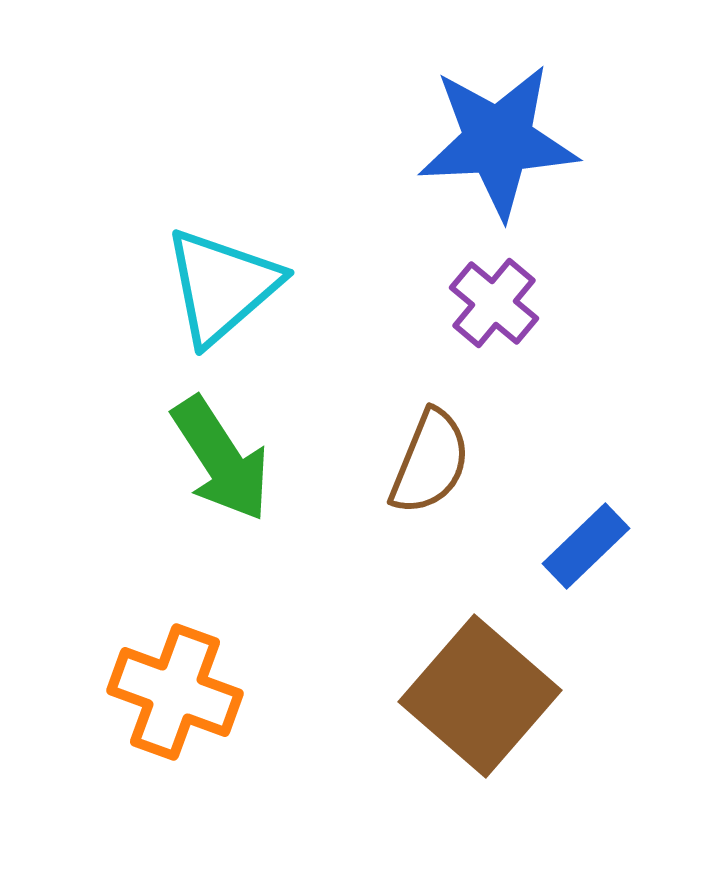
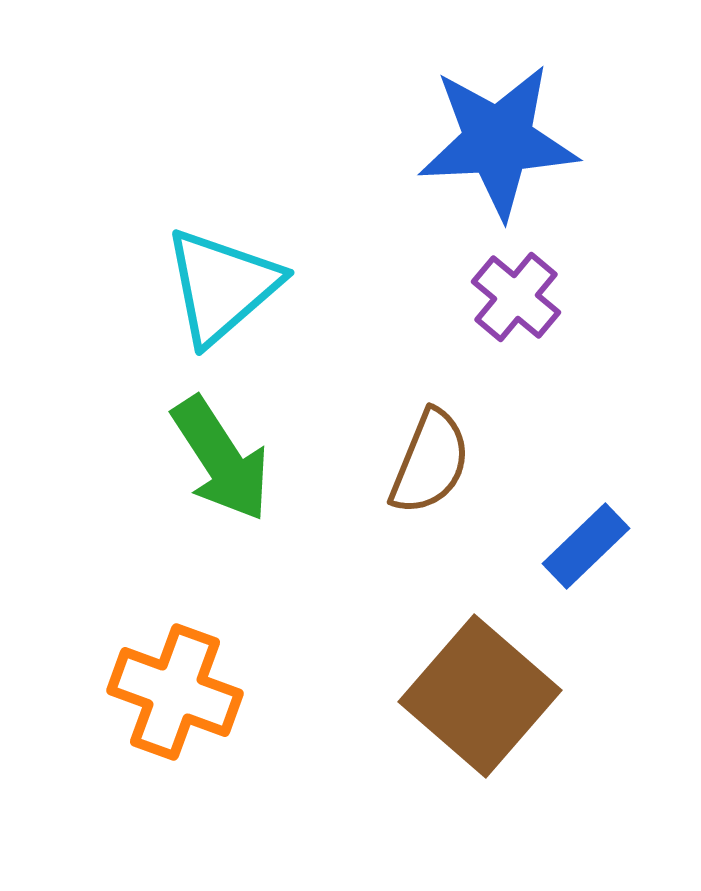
purple cross: moved 22 px right, 6 px up
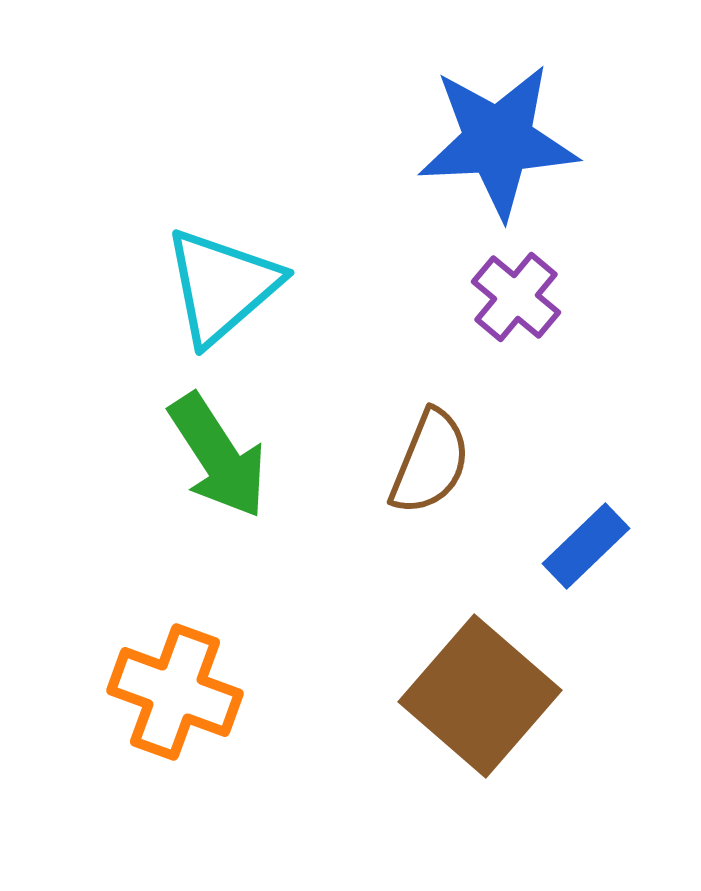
green arrow: moved 3 px left, 3 px up
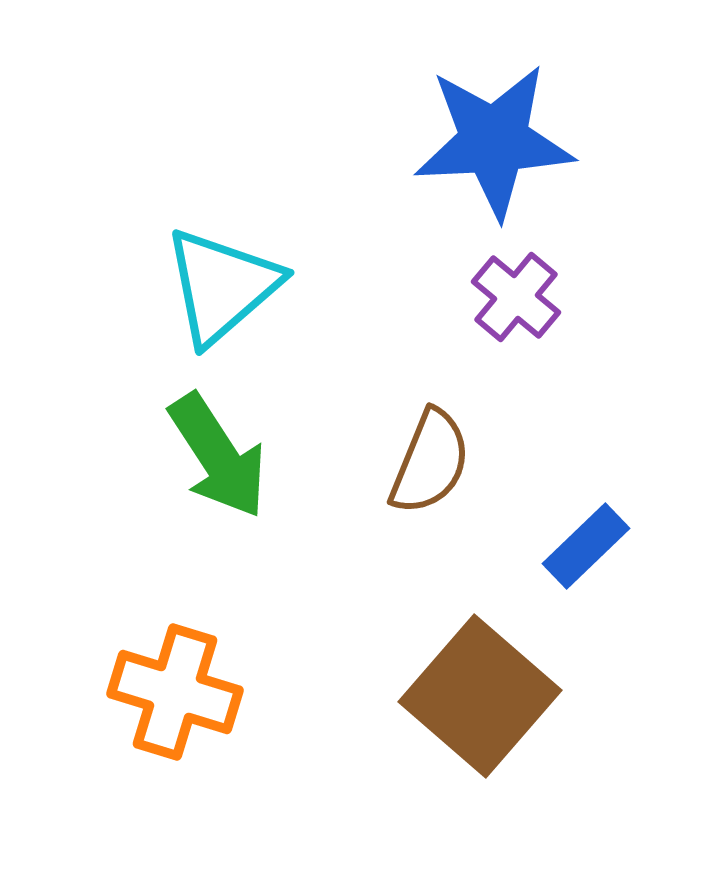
blue star: moved 4 px left
orange cross: rotated 3 degrees counterclockwise
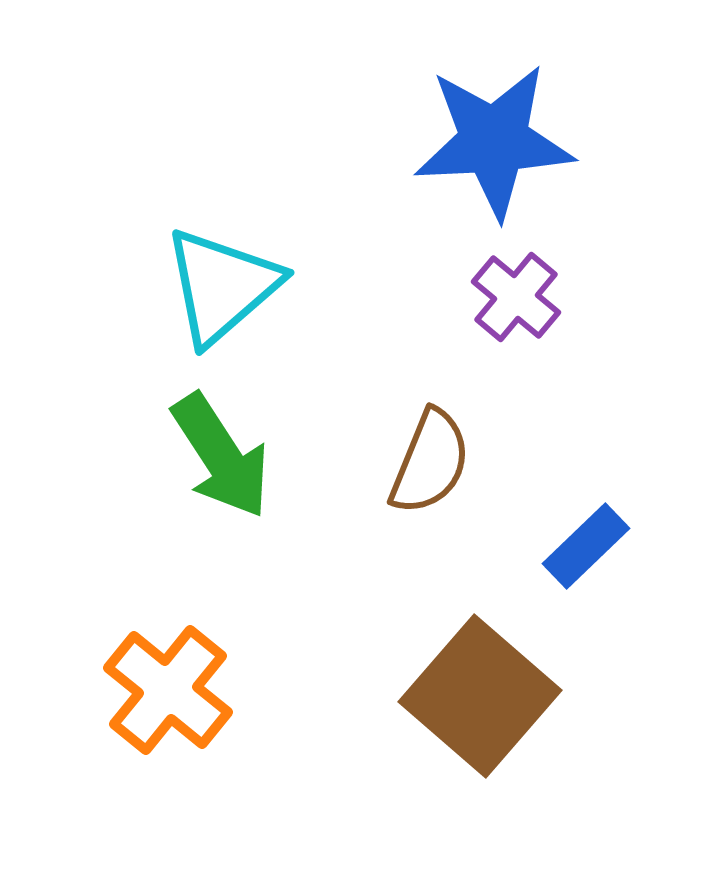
green arrow: moved 3 px right
orange cross: moved 7 px left, 2 px up; rotated 22 degrees clockwise
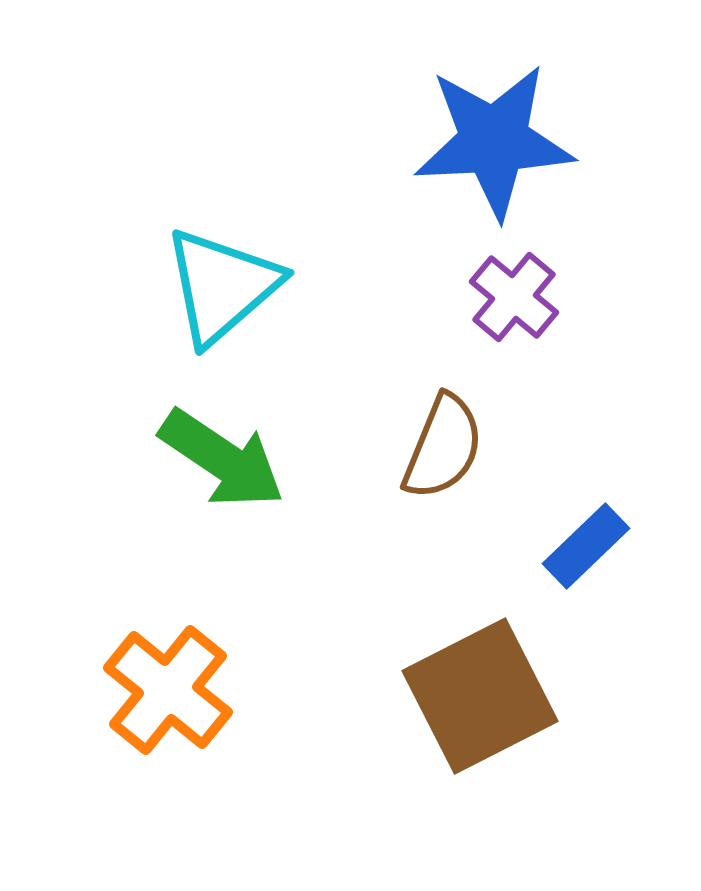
purple cross: moved 2 px left
green arrow: moved 1 px right, 3 px down; rotated 23 degrees counterclockwise
brown semicircle: moved 13 px right, 15 px up
brown square: rotated 22 degrees clockwise
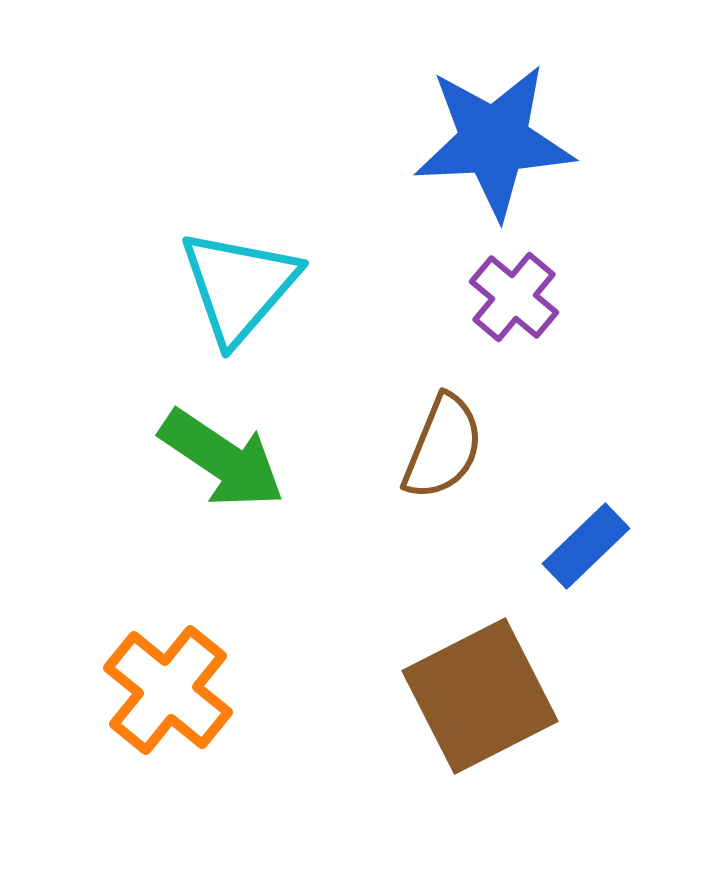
cyan triangle: moved 17 px right; rotated 8 degrees counterclockwise
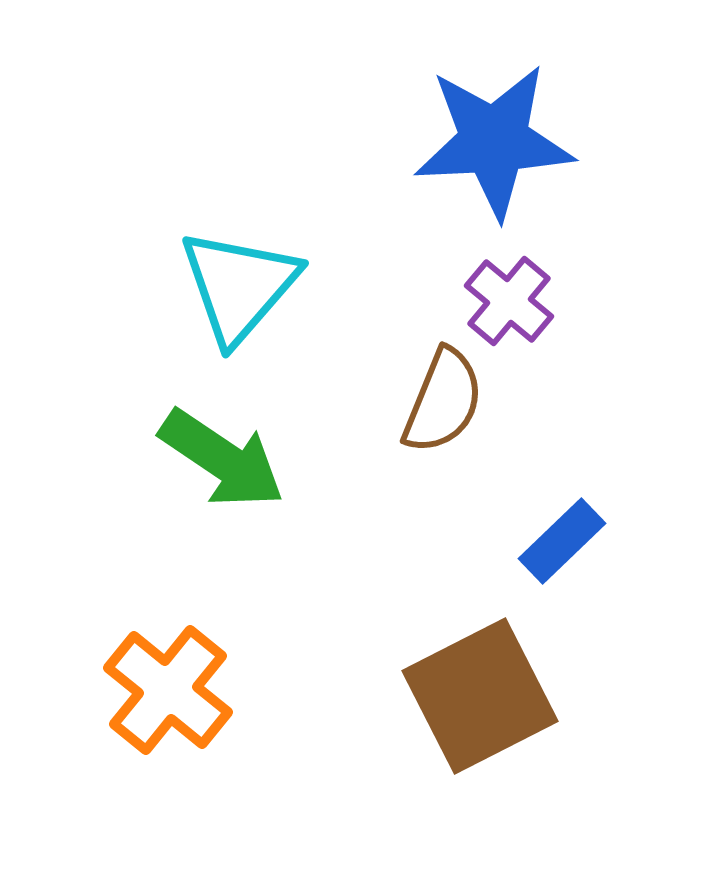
purple cross: moved 5 px left, 4 px down
brown semicircle: moved 46 px up
blue rectangle: moved 24 px left, 5 px up
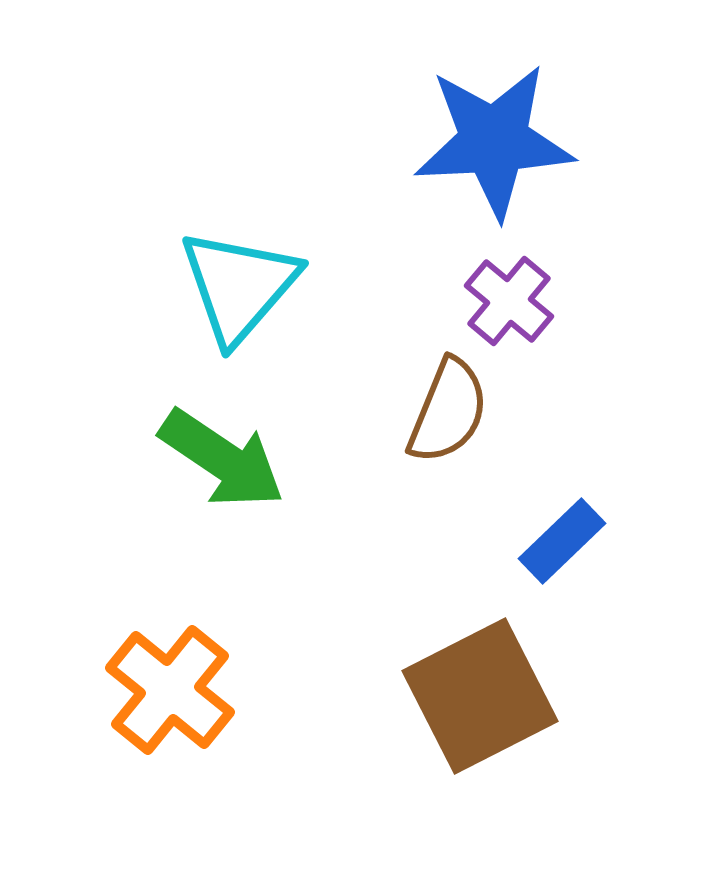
brown semicircle: moved 5 px right, 10 px down
orange cross: moved 2 px right
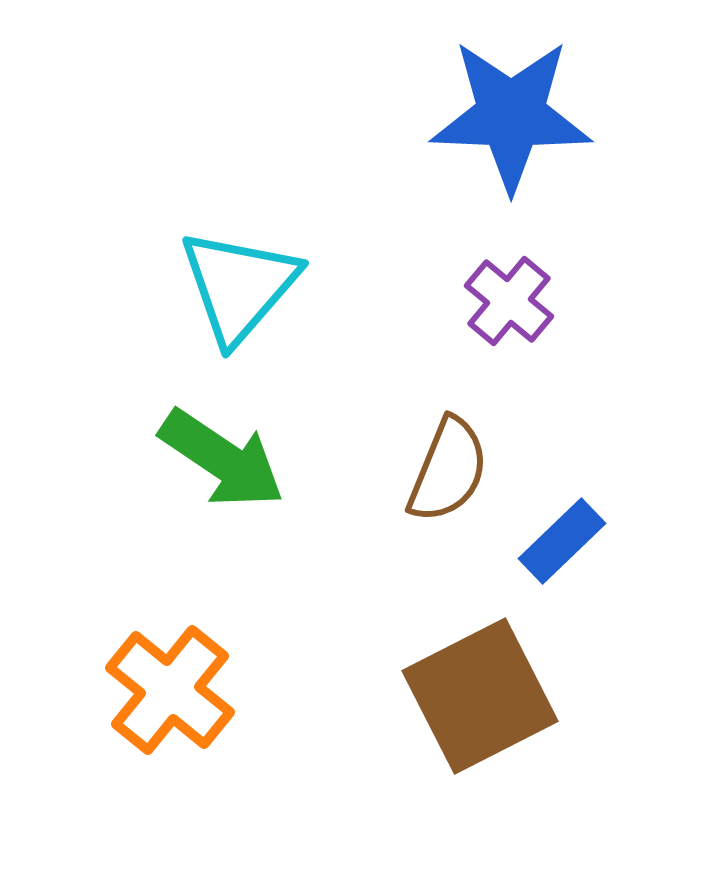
blue star: moved 17 px right, 26 px up; rotated 5 degrees clockwise
brown semicircle: moved 59 px down
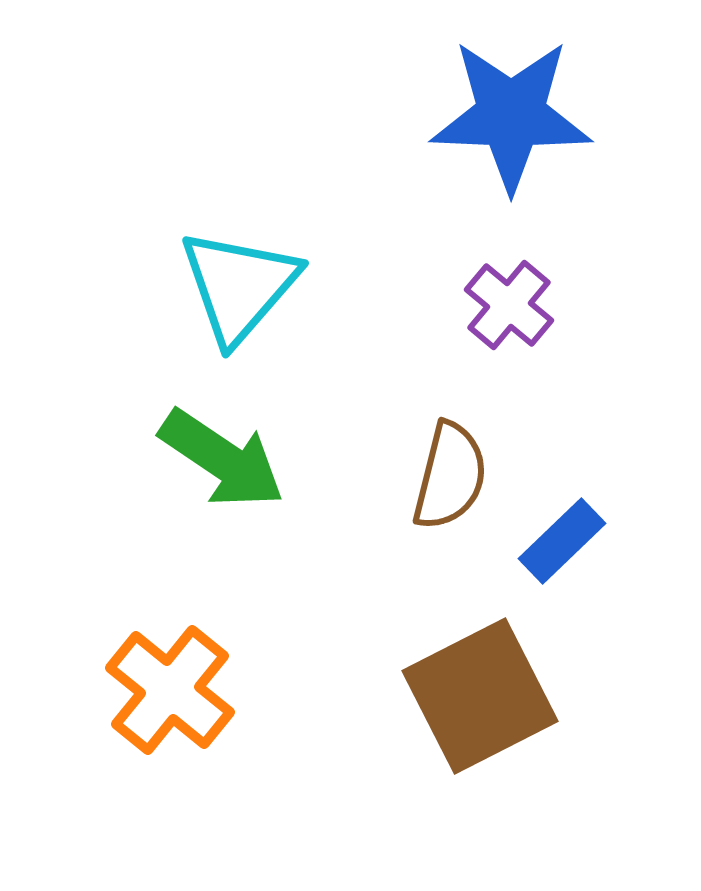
purple cross: moved 4 px down
brown semicircle: moved 2 px right, 6 px down; rotated 8 degrees counterclockwise
